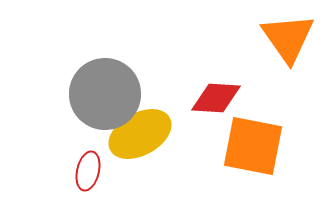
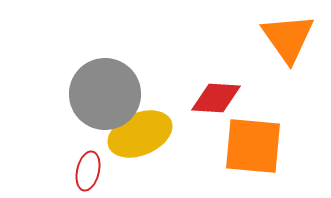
yellow ellipse: rotated 6 degrees clockwise
orange square: rotated 6 degrees counterclockwise
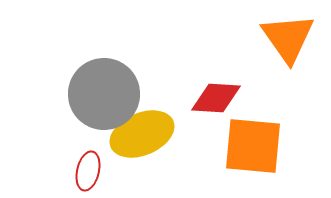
gray circle: moved 1 px left
yellow ellipse: moved 2 px right
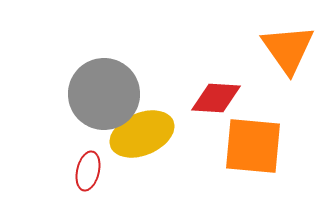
orange triangle: moved 11 px down
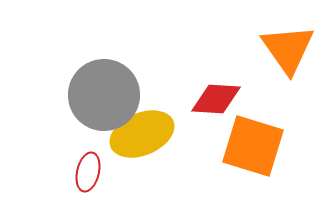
gray circle: moved 1 px down
red diamond: moved 1 px down
orange square: rotated 12 degrees clockwise
red ellipse: moved 1 px down
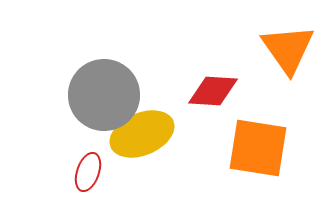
red diamond: moved 3 px left, 8 px up
orange square: moved 5 px right, 2 px down; rotated 8 degrees counterclockwise
red ellipse: rotated 6 degrees clockwise
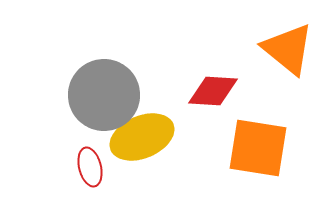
orange triangle: rotated 16 degrees counterclockwise
yellow ellipse: moved 3 px down
red ellipse: moved 2 px right, 5 px up; rotated 33 degrees counterclockwise
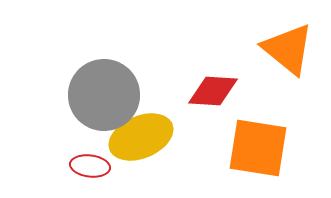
yellow ellipse: moved 1 px left
red ellipse: moved 1 px up; rotated 69 degrees counterclockwise
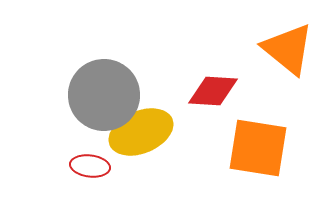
yellow ellipse: moved 5 px up
